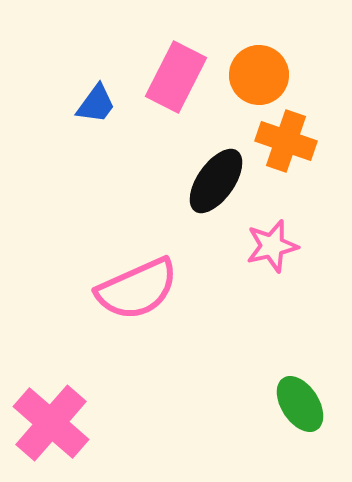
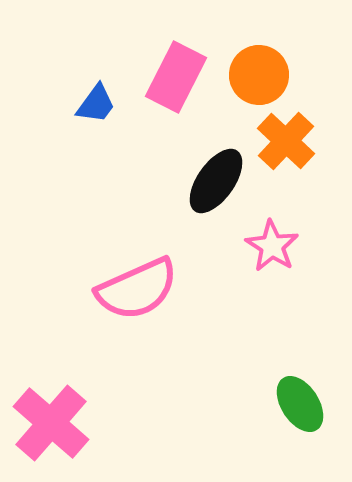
orange cross: rotated 24 degrees clockwise
pink star: rotated 26 degrees counterclockwise
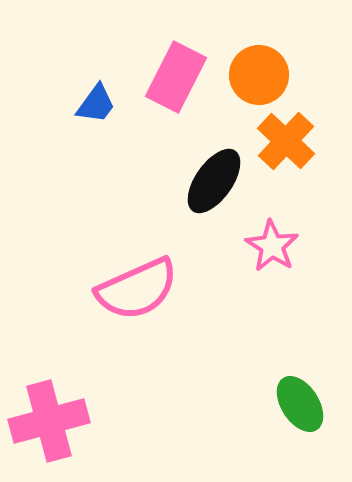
black ellipse: moved 2 px left
pink cross: moved 2 px left, 2 px up; rotated 34 degrees clockwise
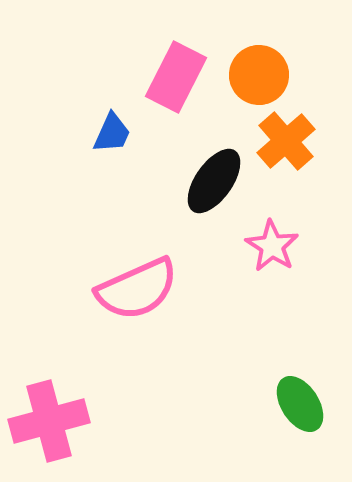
blue trapezoid: moved 16 px right, 29 px down; rotated 12 degrees counterclockwise
orange cross: rotated 6 degrees clockwise
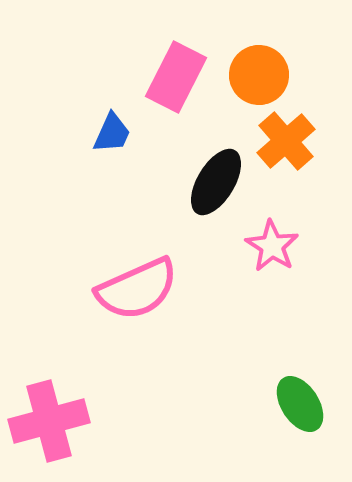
black ellipse: moved 2 px right, 1 px down; rotated 4 degrees counterclockwise
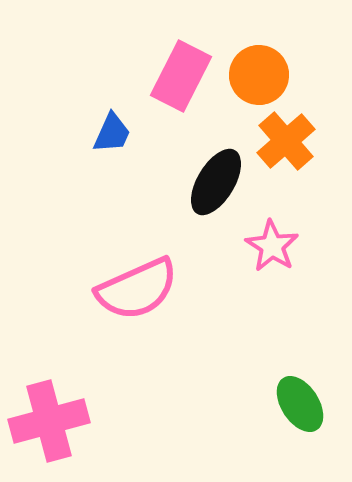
pink rectangle: moved 5 px right, 1 px up
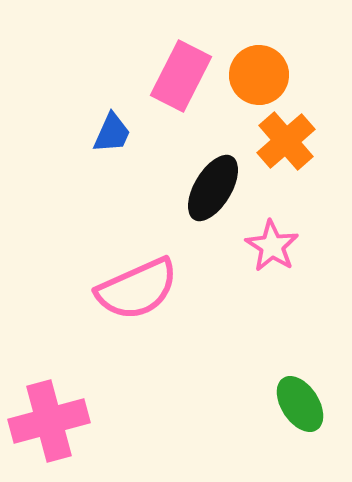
black ellipse: moved 3 px left, 6 px down
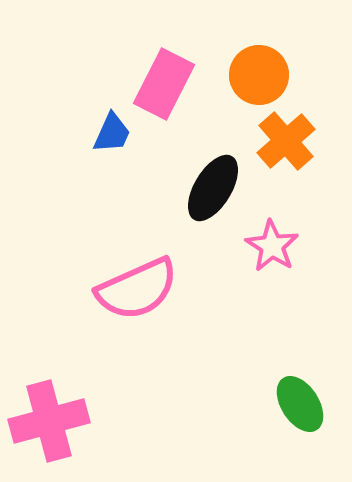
pink rectangle: moved 17 px left, 8 px down
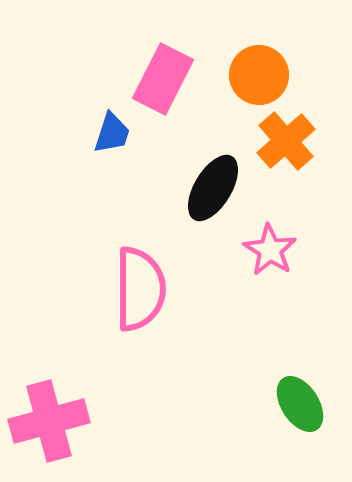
pink rectangle: moved 1 px left, 5 px up
blue trapezoid: rotated 6 degrees counterclockwise
pink star: moved 2 px left, 4 px down
pink semicircle: moved 3 px right; rotated 66 degrees counterclockwise
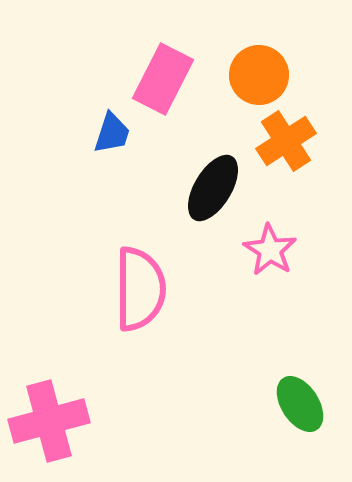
orange cross: rotated 8 degrees clockwise
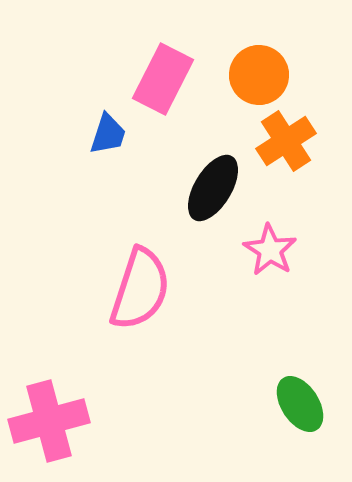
blue trapezoid: moved 4 px left, 1 px down
pink semicircle: rotated 18 degrees clockwise
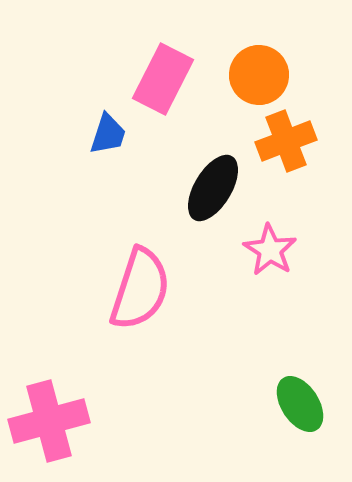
orange cross: rotated 12 degrees clockwise
